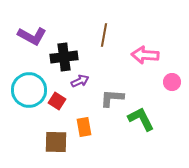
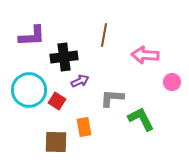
purple L-shape: rotated 32 degrees counterclockwise
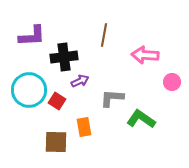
green L-shape: rotated 28 degrees counterclockwise
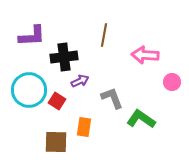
gray L-shape: rotated 65 degrees clockwise
orange rectangle: rotated 18 degrees clockwise
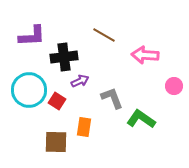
brown line: rotated 70 degrees counterclockwise
pink circle: moved 2 px right, 4 px down
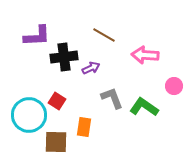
purple L-shape: moved 5 px right
purple arrow: moved 11 px right, 13 px up
cyan circle: moved 25 px down
green L-shape: moved 3 px right, 12 px up
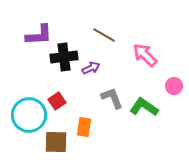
purple L-shape: moved 2 px right, 1 px up
pink arrow: rotated 40 degrees clockwise
red square: rotated 24 degrees clockwise
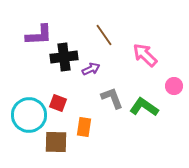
brown line: rotated 25 degrees clockwise
purple arrow: moved 1 px down
red square: moved 1 px right, 2 px down; rotated 36 degrees counterclockwise
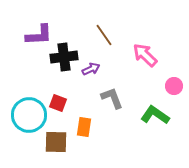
green L-shape: moved 11 px right, 8 px down
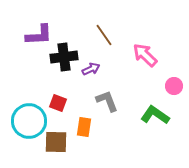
gray L-shape: moved 5 px left, 3 px down
cyan circle: moved 6 px down
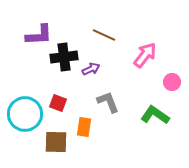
brown line: rotated 30 degrees counterclockwise
pink arrow: rotated 84 degrees clockwise
pink circle: moved 2 px left, 4 px up
gray L-shape: moved 1 px right, 1 px down
cyan circle: moved 4 px left, 7 px up
